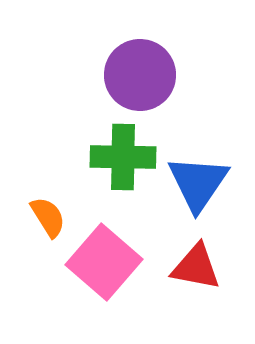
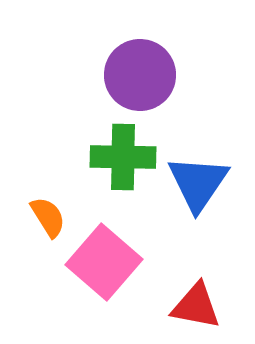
red triangle: moved 39 px down
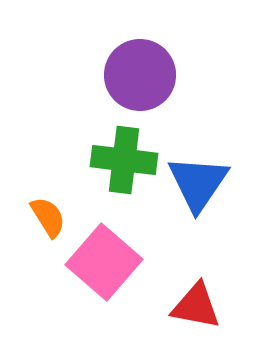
green cross: moved 1 px right, 3 px down; rotated 6 degrees clockwise
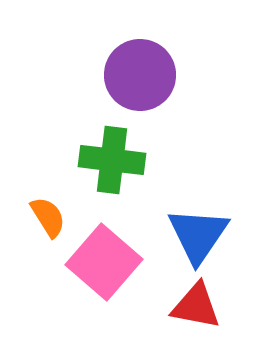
green cross: moved 12 px left
blue triangle: moved 52 px down
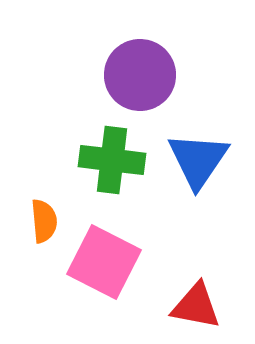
orange semicircle: moved 4 px left, 4 px down; rotated 27 degrees clockwise
blue triangle: moved 75 px up
pink square: rotated 14 degrees counterclockwise
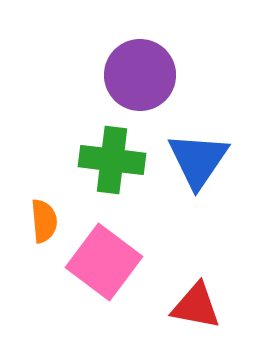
pink square: rotated 10 degrees clockwise
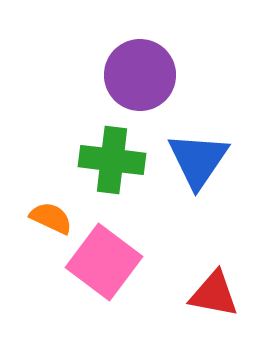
orange semicircle: moved 7 px right, 3 px up; rotated 60 degrees counterclockwise
red triangle: moved 18 px right, 12 px up
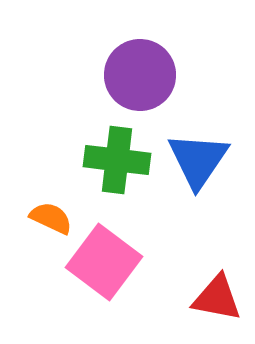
green cross: moved 5 px right
red triangle: moved 3 px right, 4 px down
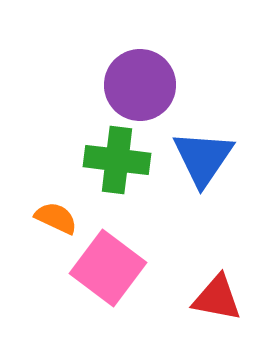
purple circle: moved 10 px down
blue triangle: moved 5 px right, 2 px up
orange semicircle: moved 5 px right
pink square: moved 4 px right, 6 px down
